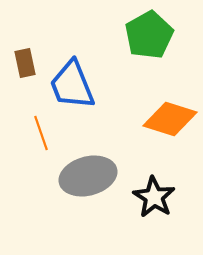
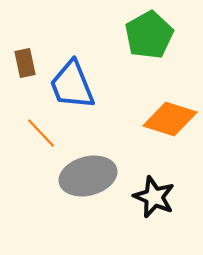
orange line: rotated 24 degrees counterclockwise
black star: rotated 9 degrees counterclockwise
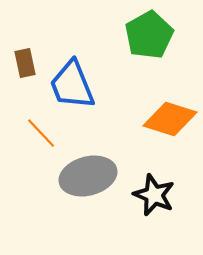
black star: moved 2 px up
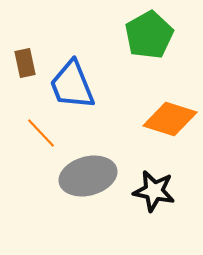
black star: moved 4 px up; rotated 12 degrees counterclockwise
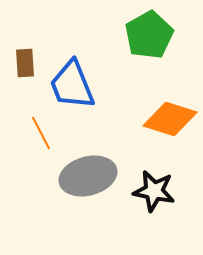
brown rectangle: rotated 8 degrees clockwise
orange line: rotated 16 degrees clockwise
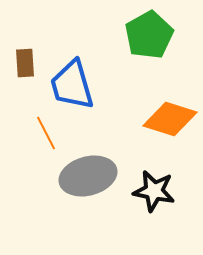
blue trapezoid: rotated 6 degrees clockwise
orange line: moved 5 px right
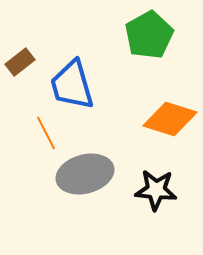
brown rectangle: moved 5 px left, 1 px up; rotated 56 degrees clockwise
gray ellipse: moved 3 px left, 2 px up
black star: moved 2 px right, 1 px up; rotated 6 degrees counterclockwise
